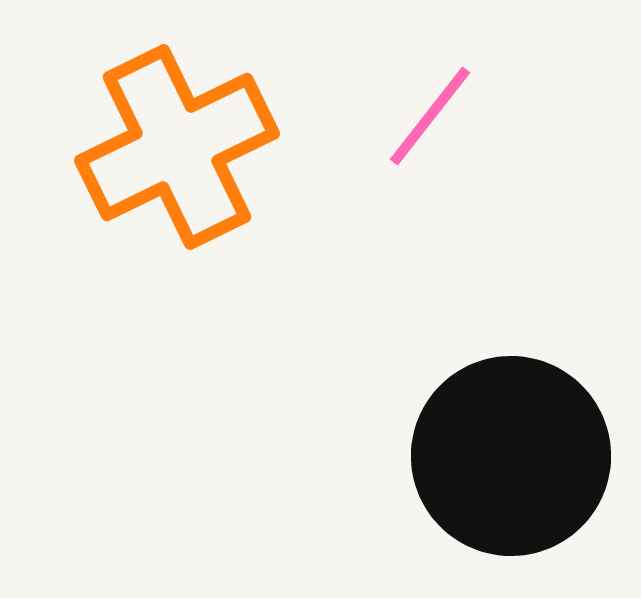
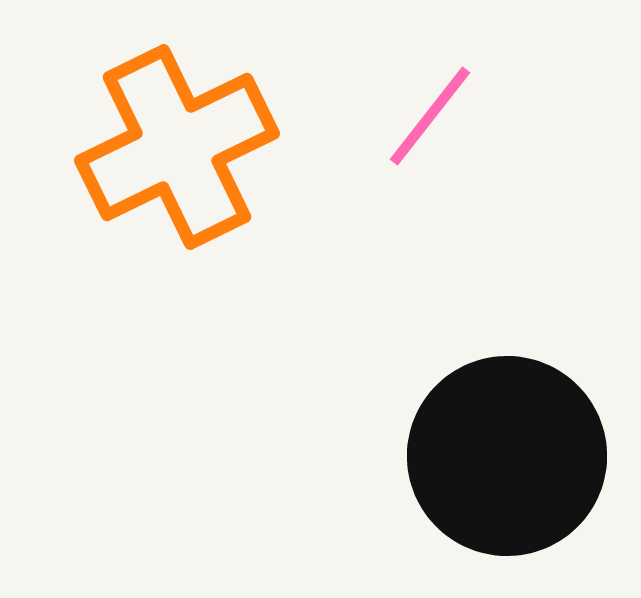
black circle: moved 4 px left
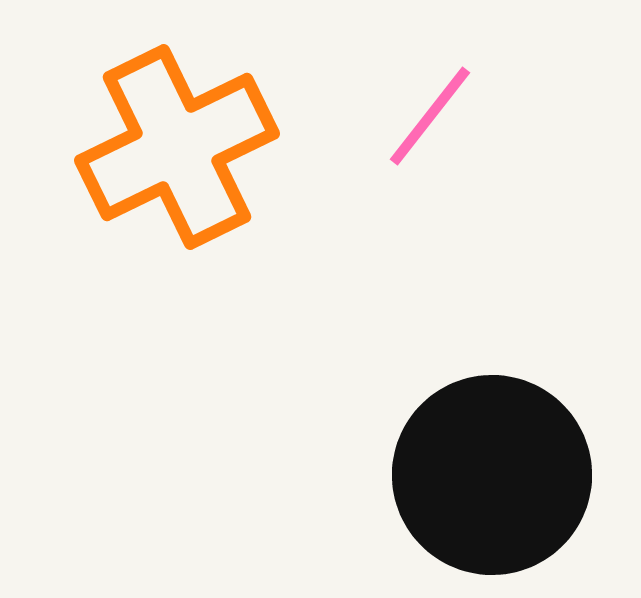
black circle: moved 15 px left, 19 px down
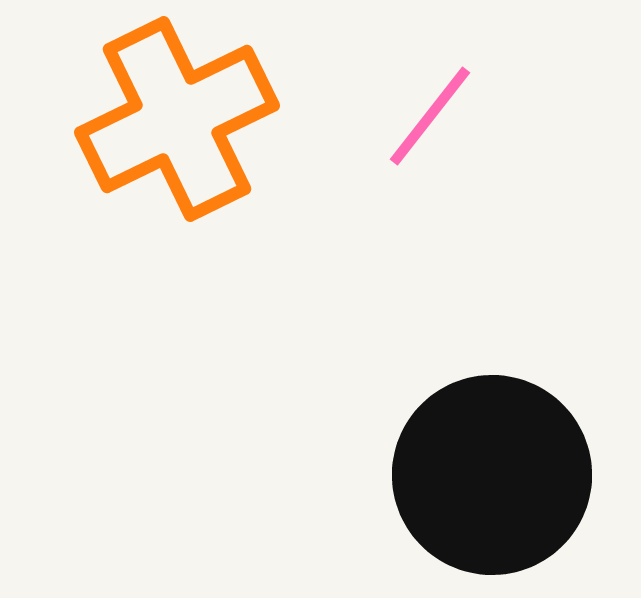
orange cross: moved 28 px up
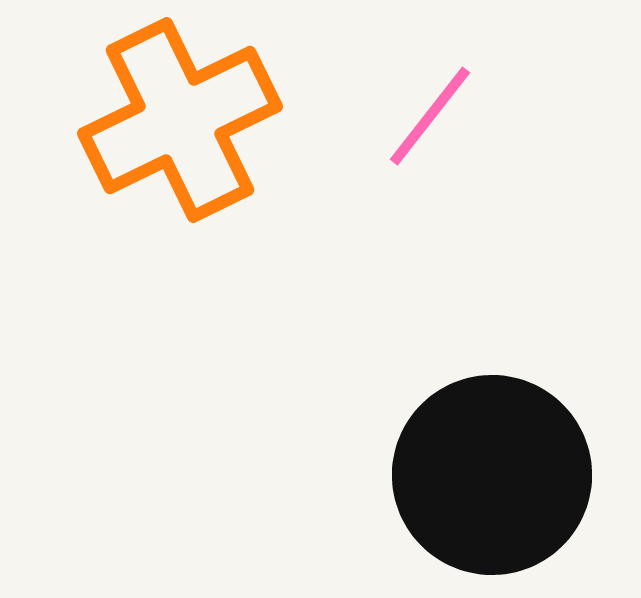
orange cross: moved 3 px right, 1 px down
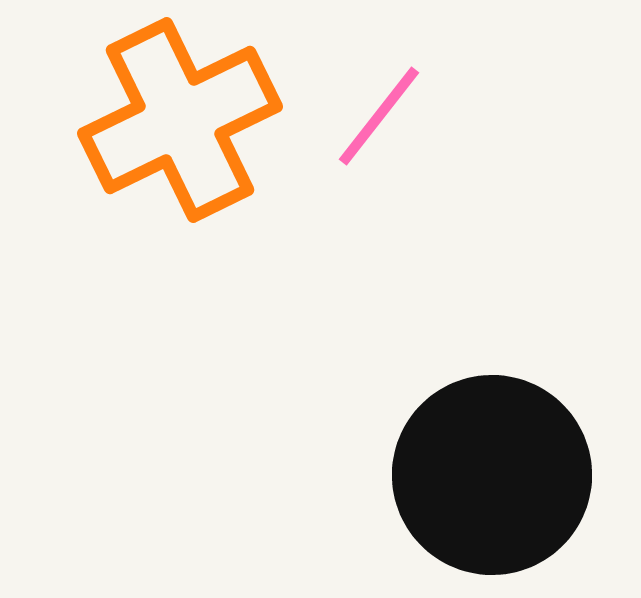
pink line: moved 51 px left
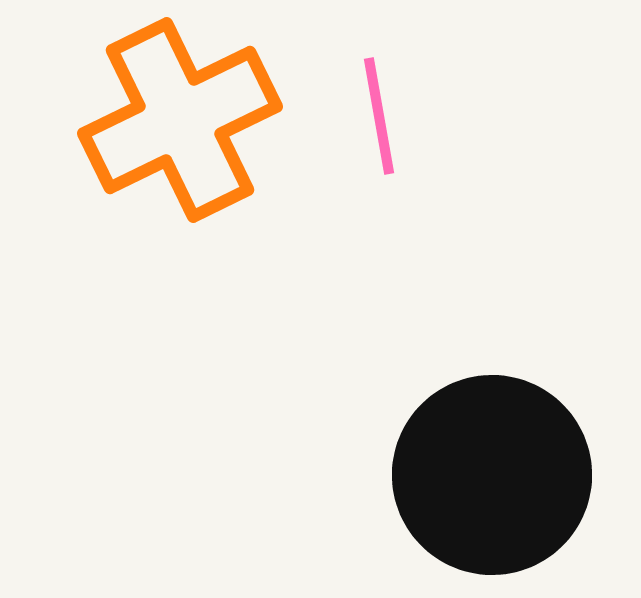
pink line: rotated 48 degrees counterclockwise
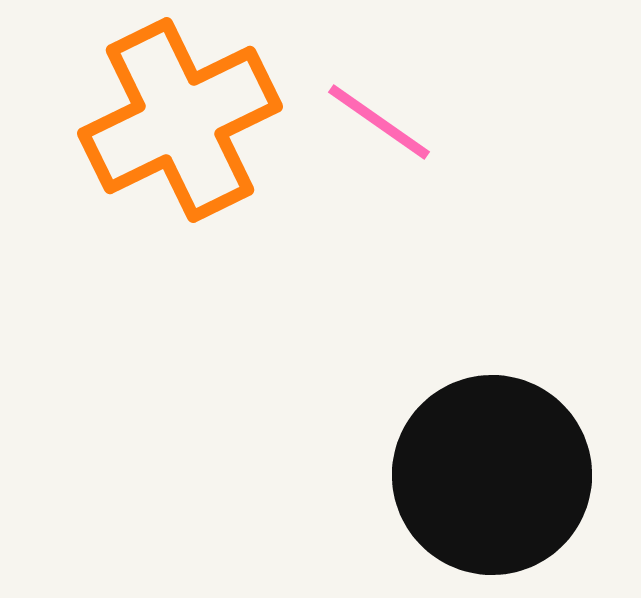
pink line: moved 6 px down; rotated 45 degrees counterclockwise
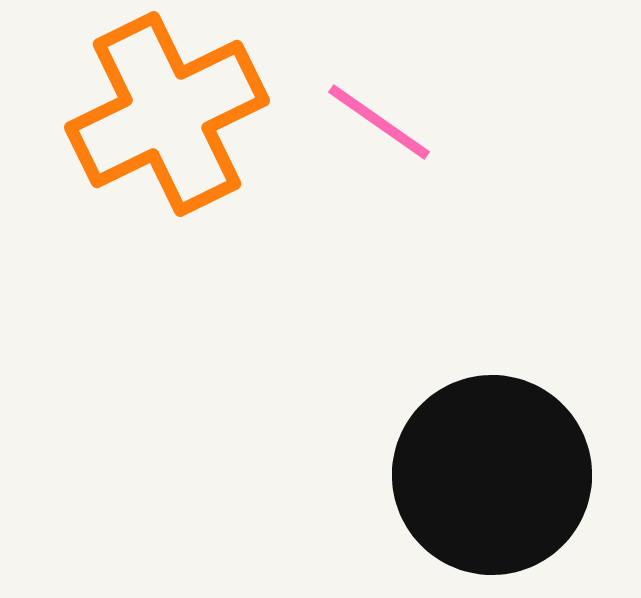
orange cross: moved 13 px left, 6 px up
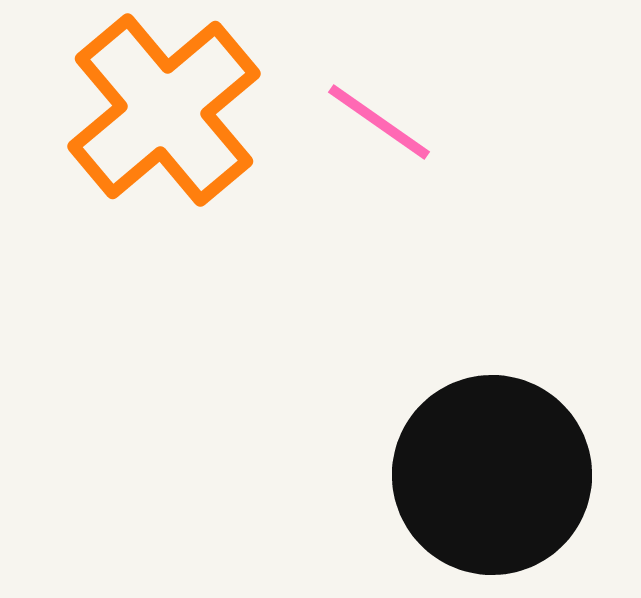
orange cross: moved 3 px left, 4 px up; rotated 14 degrees counterclockwise
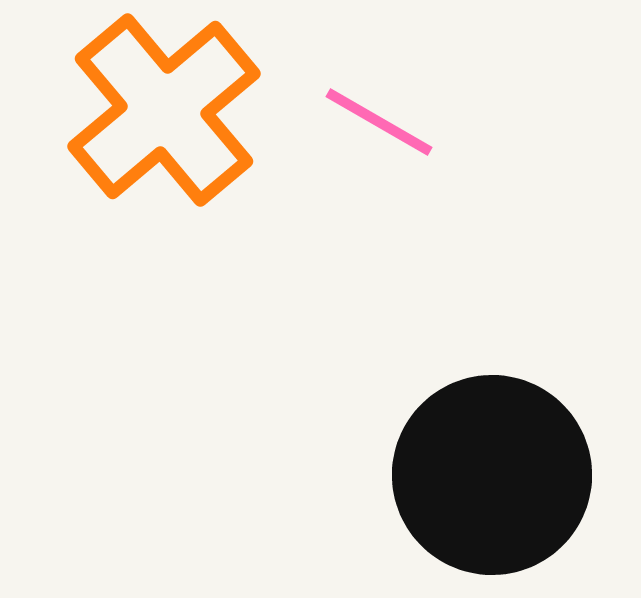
pink line: rotated 5 degrees counterclockwise
